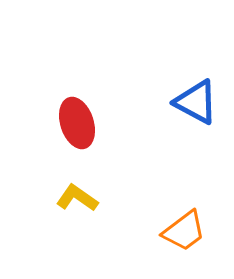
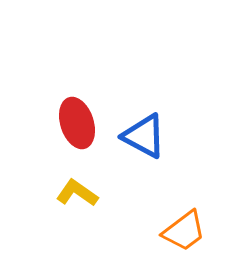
blue triangle: moved 52 px left, 34 px down
yellow L-shape: moved 5 px up
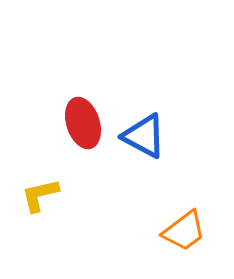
red ellipse: moved 6 px right
yellow L-shape: moved 37 px left, 2 px down; rotated 48 degrees counterclockwise
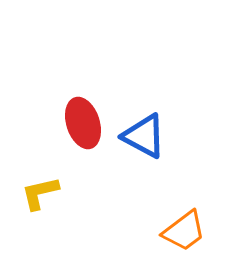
yellow L-shape: moved 2 px up
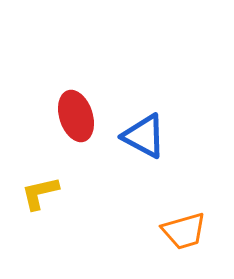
red ellipse: moved 7 px left, 7 px up
orange trapezoid: rotated 21 degrees clockwise
